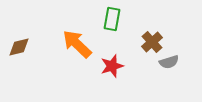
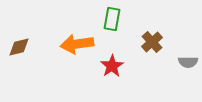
orange arrow: rotated 52 degrees counterclockwise
gray semicircle: moved 19 px right; rotated 18 degrees clockwise
red star: rotated 15 degrees counterclockwise
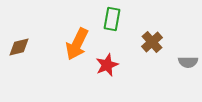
orange arrow: rotated 56 degrees counterclockwise
red star: moved 5 px left, 1 px up; rotated 10 degrees clockwise
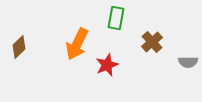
green rectangle: moved 4 px right, 1 px up
brown diamond: rotated 30 degrees counterclockwise
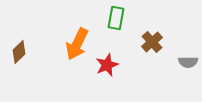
brown diamond: moved 5 px down
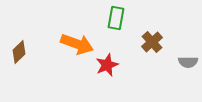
orange arrow: rotated 96 degrees counterclockwise
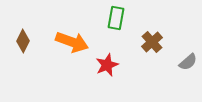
orange arrow: moved 5 px left, 2 px up
brown diamond: moved 4 px right, 11 px up; rotated 20 degrees counterclockwise
gray semicircle: rotated 42 degrees counterclockwise
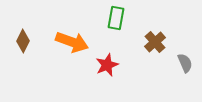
brown cross: moved 3 px right
gray semicircle: moved 3 px left, 1 px down; rotated 72 degrees counterclockwise
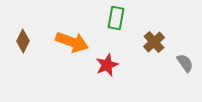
brown cross: moved 1 px left
gray semicircle: rotated 12 degrees counterclockwise
